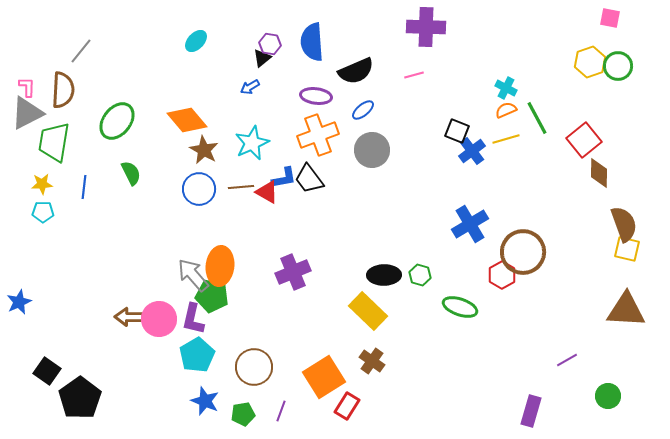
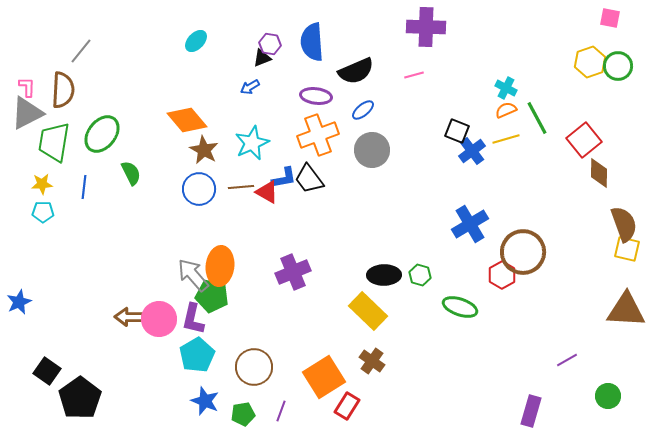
black triangle at (262, 58): rotated 18 degrees clockwise
green ellipse at (117, 121): moved 15 px left, 13 px down
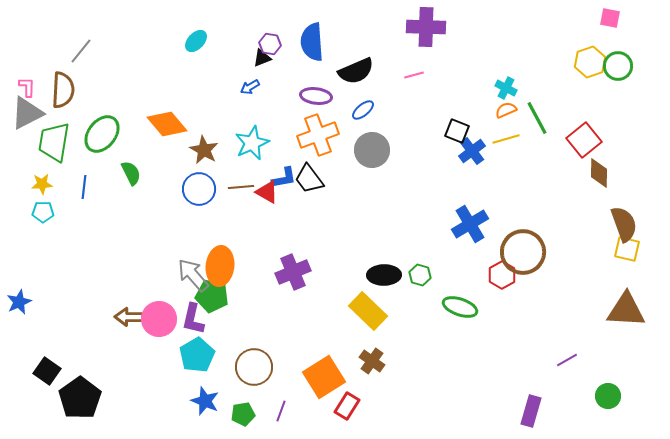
orange diamond at (187, 120): moved 20 px left, 4 px down
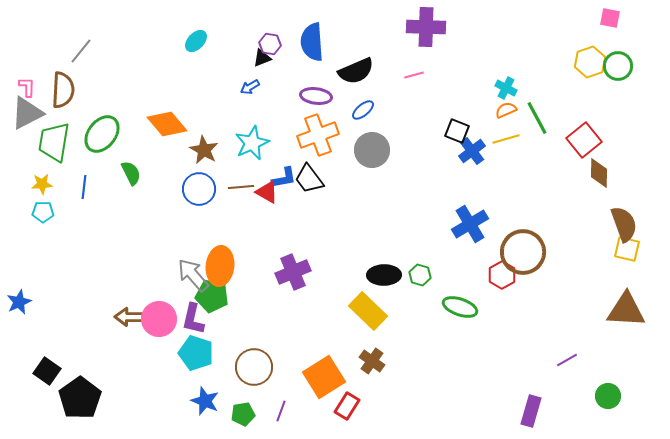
cyan pentagon at (197, 355): moved 1 px left, 2 px up; rotated 24 degrees counterclockwise
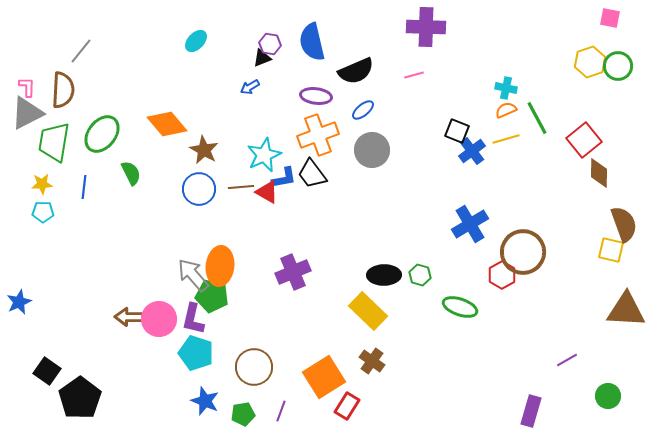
blue semicircle at (312, 42): rotated 9 degrees counterclockwise
cyan cross at (506, 88): rotated 15 degrees counterclockwise
cyan star at (252, 143): moved 12 px right, 12 px down
black trapezoid at (309, 179): moved 3 px right, 5 px up
yellow square at (627, 249): moved 16 px left, 1 px down
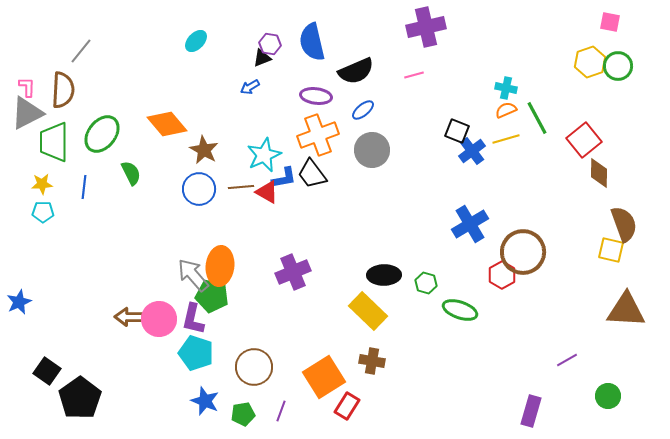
pink square at (610, 18): moved 4 px down
purple cross at (426, 27): rotated 15 degrees counterclockwise
green trapezoid at (54, 142): rotated 9 degrees counterclockwise
green hexagon at (420, 275): moved 6 px right, 8 px down
green ellipse at (460, 307): moved 3 px down
brown cross at (372, 361): rotated 25 degrees counterclockwise
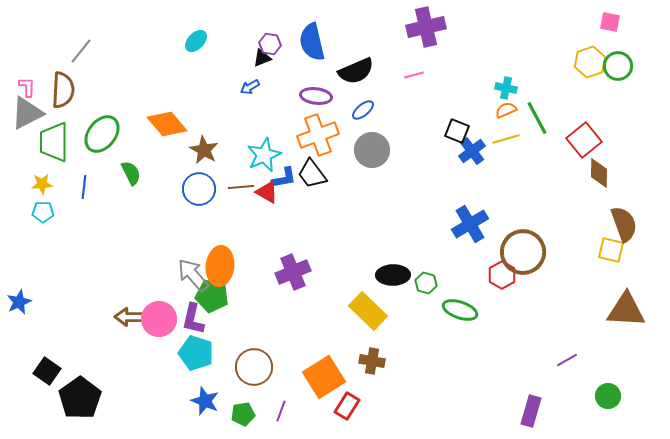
black ellipse at (384, 275): moved 9 px right
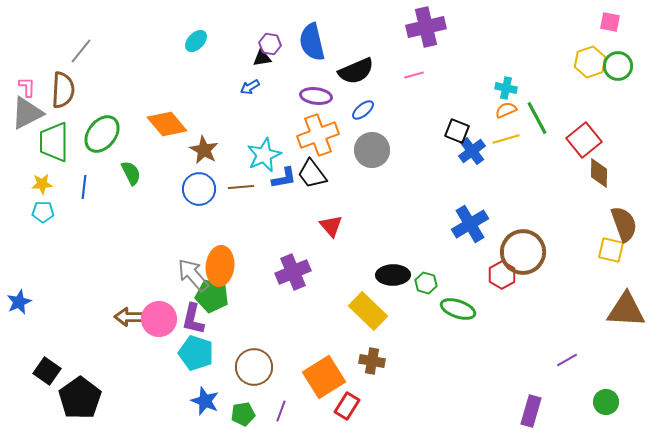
black triangle at (262, 58): rotated 12 degrees clockwise
red triangle at (267, 192): moved 64 px right, 34 px down; rotated 20 degrees clockwise
green ellipse at (460, 310): moved 2 px left, 1 px up
green circle at (608, 396): moved 2 px left, 6 px down
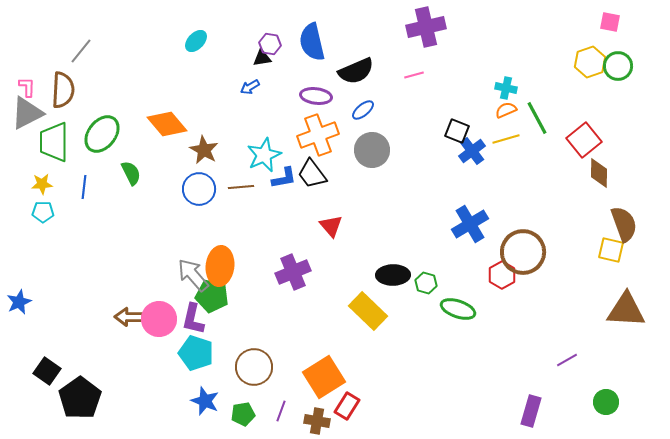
brown cross at (372, 361): moved 55 px left, 60 px down
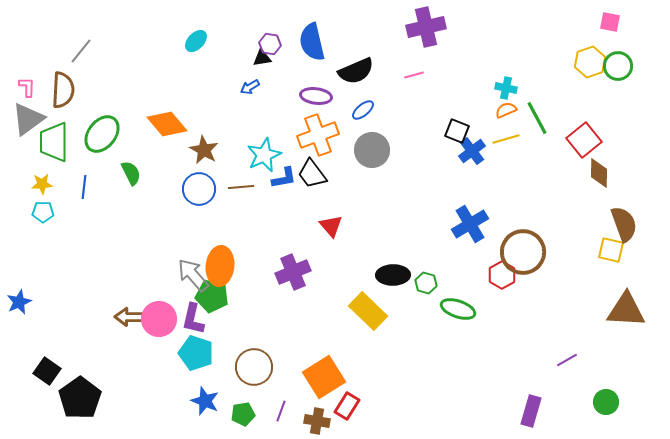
gray triangle at (27, 113): moved 1 px right, 6 px down; rotated 9 degrees counterclockwise
